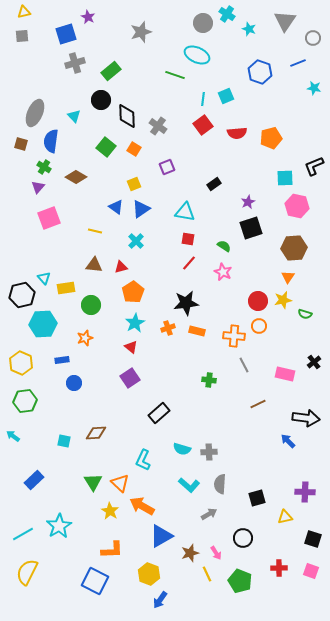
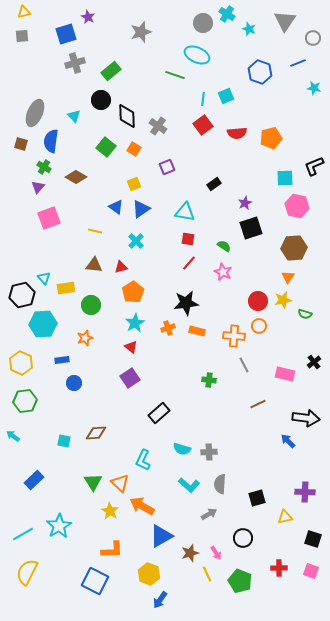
purple star at (248, 202): moved 3 px left, 1 px down
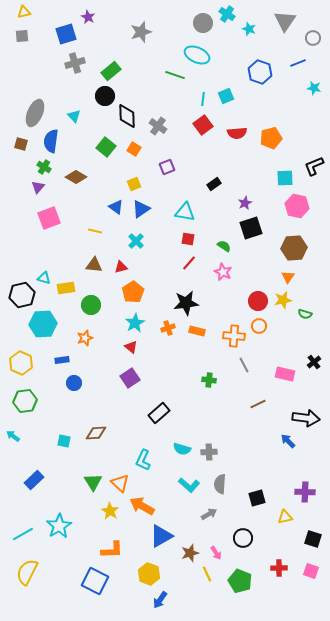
black circle at (101, 100): moved 4 px right, 4 px up
cyan triangle at (44, 278): rotated 32 degrees counterclockwise
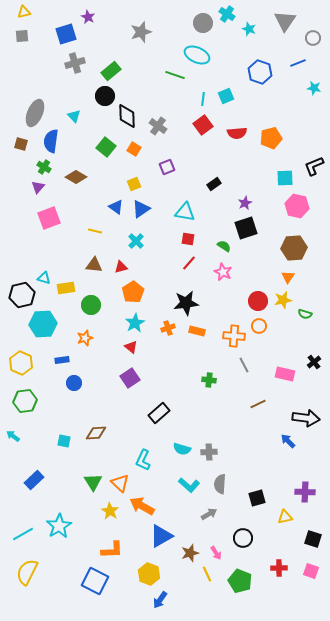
black square at (251, 228): moved 5 px left
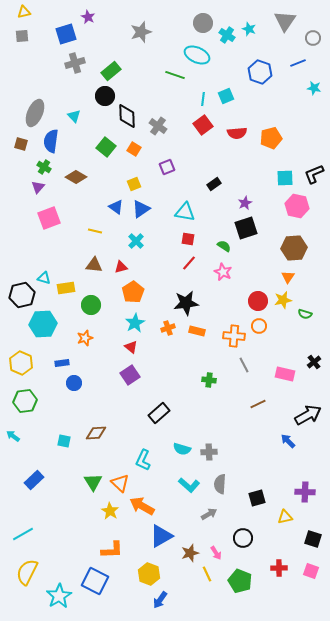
cyan cross at (227, 14): moved 21 px down
black L-shape at (314, 166): moved 8 px down
blue rectangle at (62, 360): moved 3 px down
purple square at (130, 378): moved 3 px up
black arrow at (306, 418): moved 2 px right, 3 px up; rotated 36 degrees counterclockwise
cyan star at (59, 526): moved 70 px down
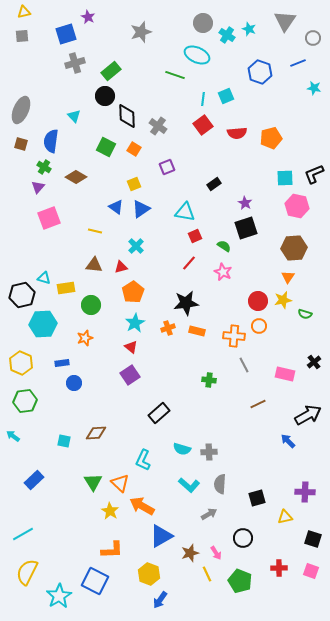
gray ellipse at (35, 113): moved 14 px left, 3 px up
green square at (106, 147): rotated 12 degrees counterclockwise
purple star at (245, 203): rotated 16 degrees counterclockwise
red square at (188, 239): moved 7 px right, 3 px up; rotated 32 degrees counterclockwise
cyan cross at (136, 241): moved 5 px down
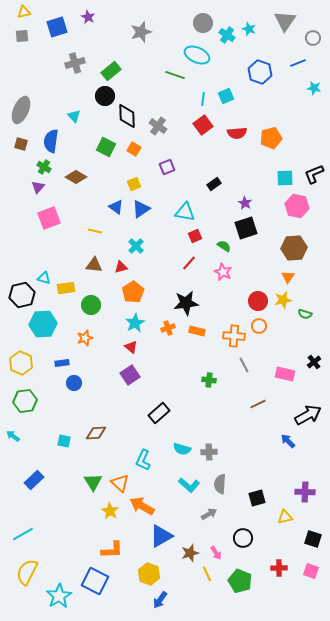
blue square at (66, 34): moved 9 px left, 7 px up
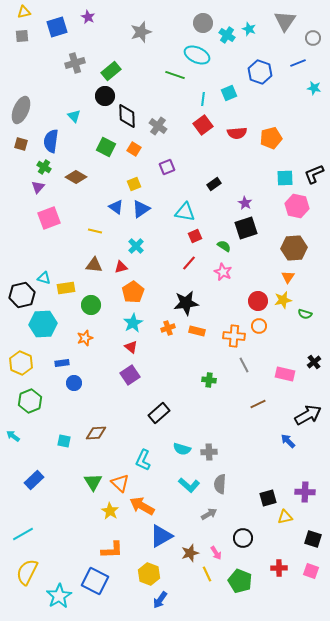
cyan square at (226, 96): moved 3 px right, 3 px up
cyan star at (135, 323): moved 2 px left
green hexagon at (25, 401): moved 5 px right; rotated 15 degrees counterclockwise
black square at (257, 498): moved 11 px right
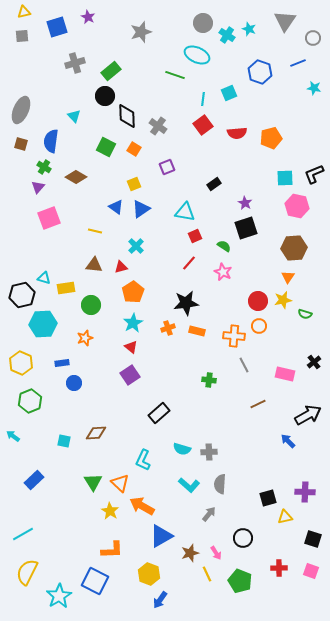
gray arrow at (209, 514): rotated 21 degrees counterclockwise
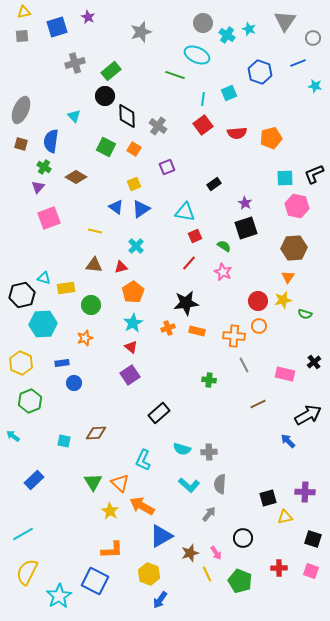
cyan star at (314, 88): moved 1 px right, 2 px up
